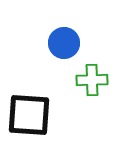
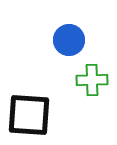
blue circle: moved 5 px right, 3 px up
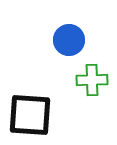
black square: moved 1 px right
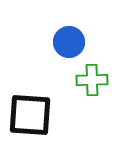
blue circle: moved 2 px down
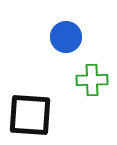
blue circle: moved 3 px left, 5 px up
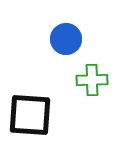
blue circle: moved 2 px down
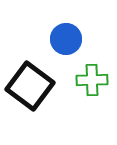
black square: moved 29 px up; rotated 33 degrees clockwise
